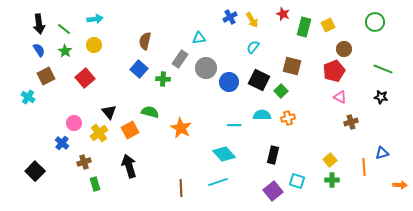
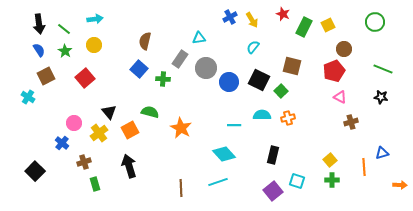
green rectangle at (304, 27): rotated 12 degrees clockwise
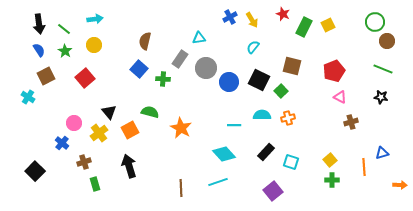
brown circle at (344, 49): moved 43 px right, 8 px up
black rectangle at (273, 155): moved 7 px left, 3 px up; rotated 30 degrees clockwise
cyan square at (297, 181): moved 6 px left, 19 px up
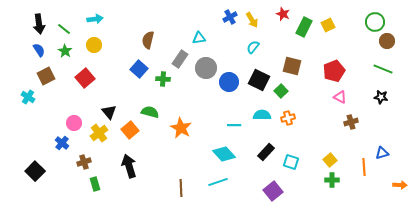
brown semicircle at (145, 41): moved 3 px right, 1 px up
orange square at (130, 130): rotated 12 degrees counterclockwise
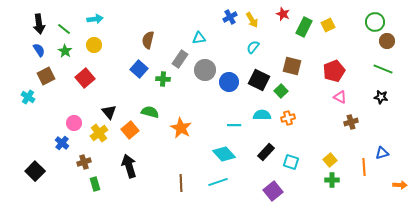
gray circle at (206, 68): moved 1 px left, 2 px down
brown line at (181, 188): moved 5 px up
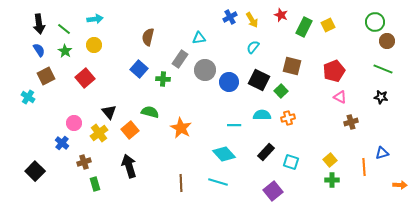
red star at (283, 14): moved 2 px left, 1 px down
brown semicircle at (148, 40): moved 3 px up
cyan line at (218, 182): rotated 36 degrees clockwise
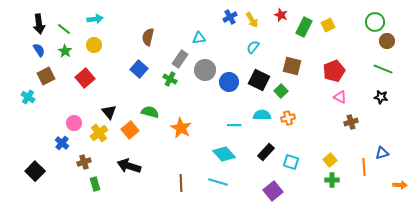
green cross at (163, 79): moved 7 px right; rotated 24 degrees clockwise
black arrow at (129, 166): rotated 55 degrees counterclockwise
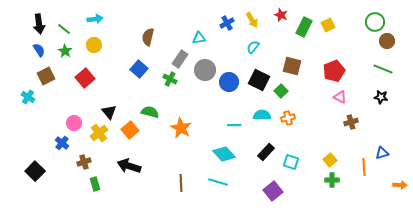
blue cross at (230, 17): moved 3 px left, 6 px down
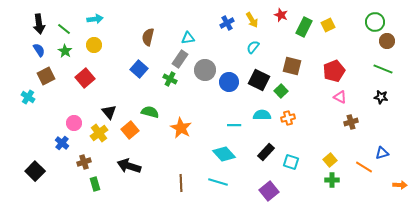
cyan triangle at (199, 38): moved 11 px left
orange line at (364, 167): rotated 54 degrees counterclockwise
purple square at (273, 191): moved 4 px left
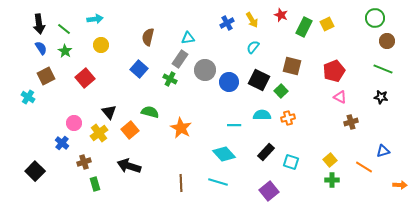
green circle at (375, 22): moved 4 px up
yellow square at (328, 25): moved 1 px left, 1 px up
yellow circle at (94, 45): moved 7 px right
blue semicircle at (39, 50): moved 2 px right, 2 px up
blue triangle at (382, 153): moved 1 px right, 2 px up
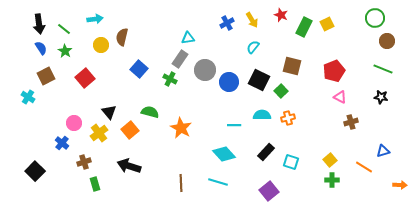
brown semicircle at (148, 37): moved 26 px left
